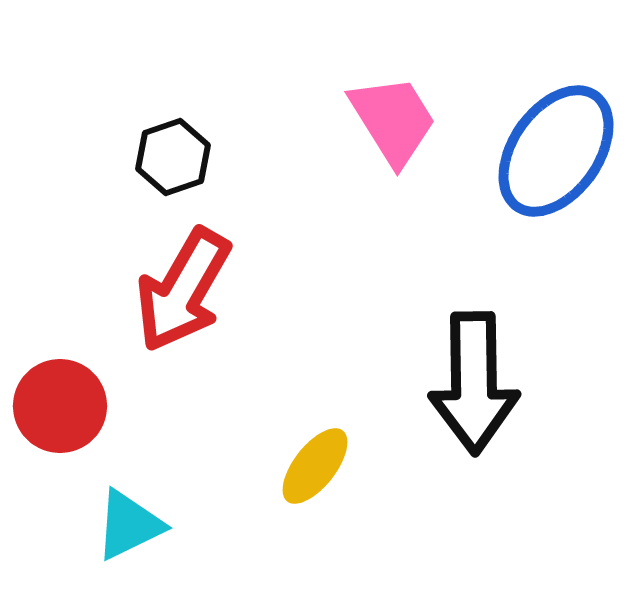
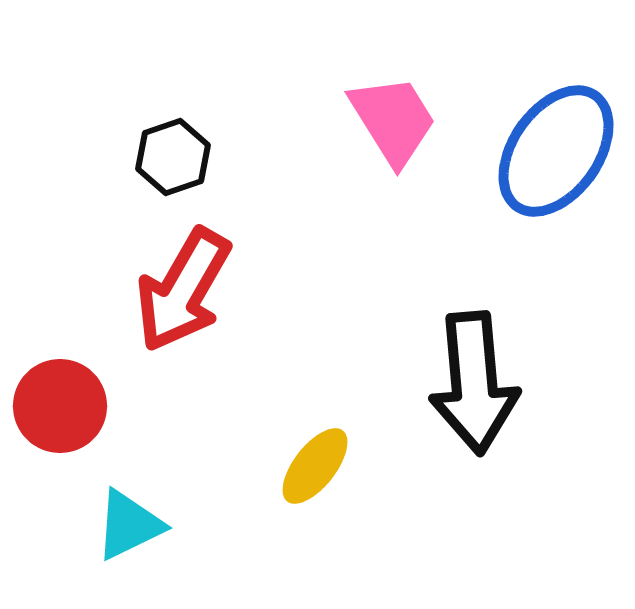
black arrow: rotated 4 degrees counterclockwise
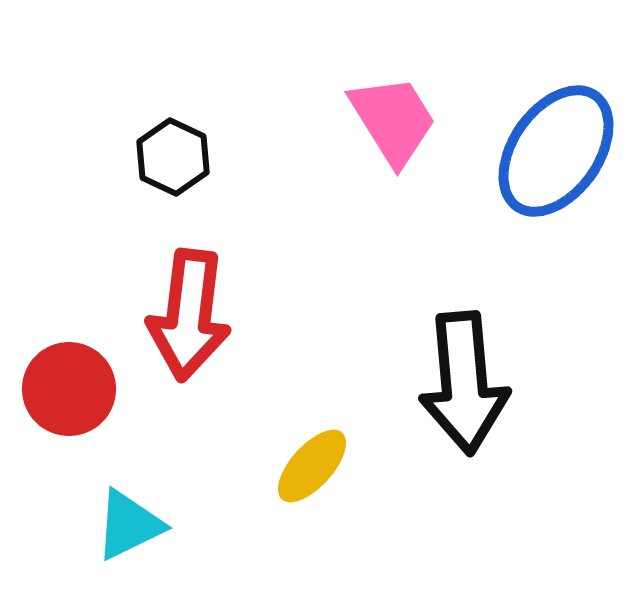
black hexagon: rotated 16 degrees counterclockwise
red arrow: moved 6 px right, 25 px down; rotated 23 degrees counterclockwise
black arrow: moved 10 px left
red circle: moved 9 px right, 17 px up
yellow ellipse: moved 3 px left; rotated 4 degrees clockwise
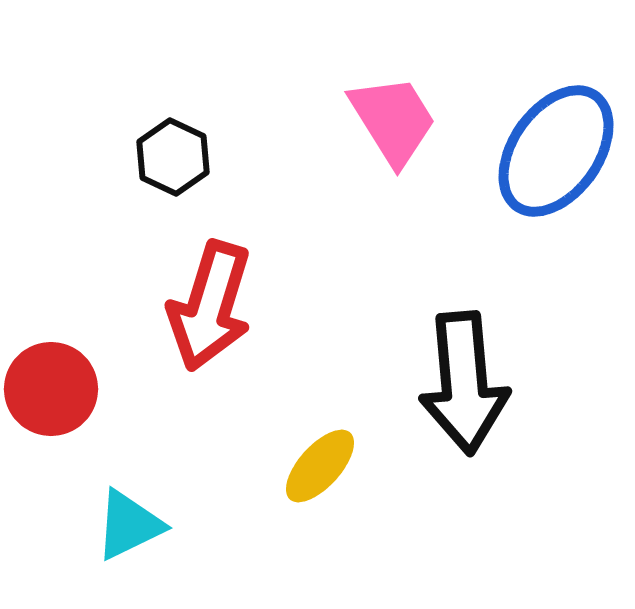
red arrow: moved 21 px right, 9 px up; rotated 10 degrees clockwise
red circle: moved 18 px left
yellow ellipse: moved 8 px right
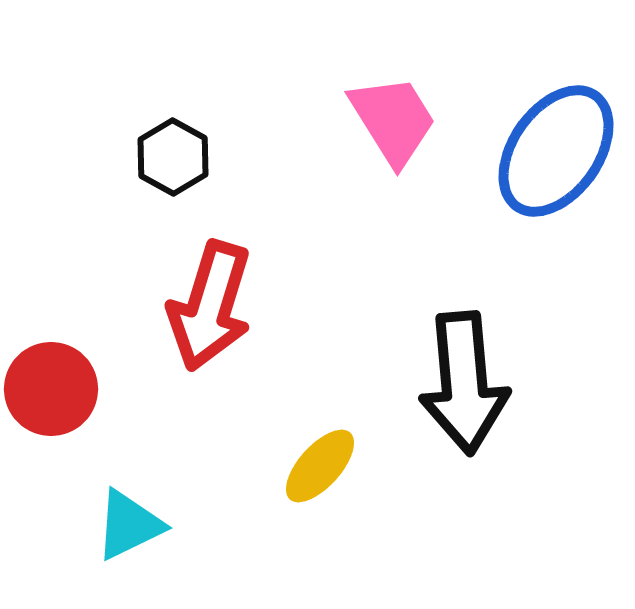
black hexagon: rotated 4 degrees clockwise
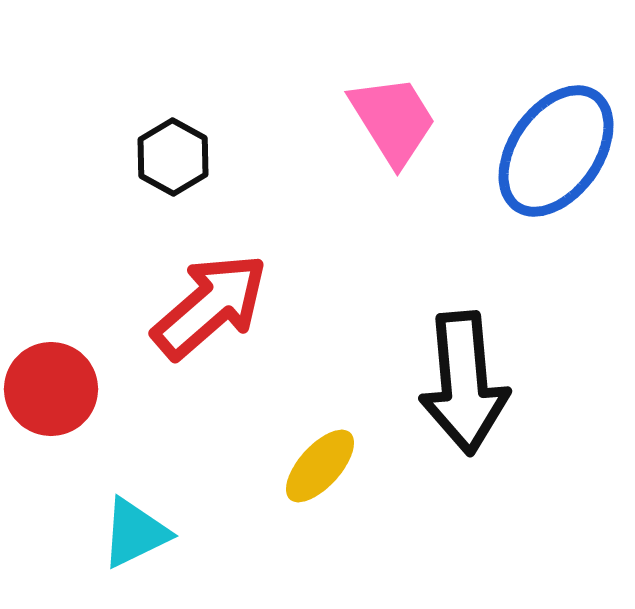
red arrow: rotated 148 degrees counterclockwise
cyan triangle: moved 6 px right, 8 px down
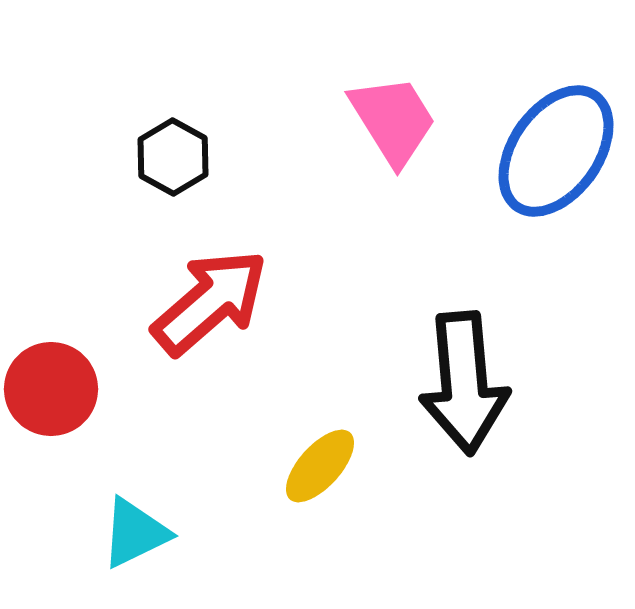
red arrow: moved 4 px up
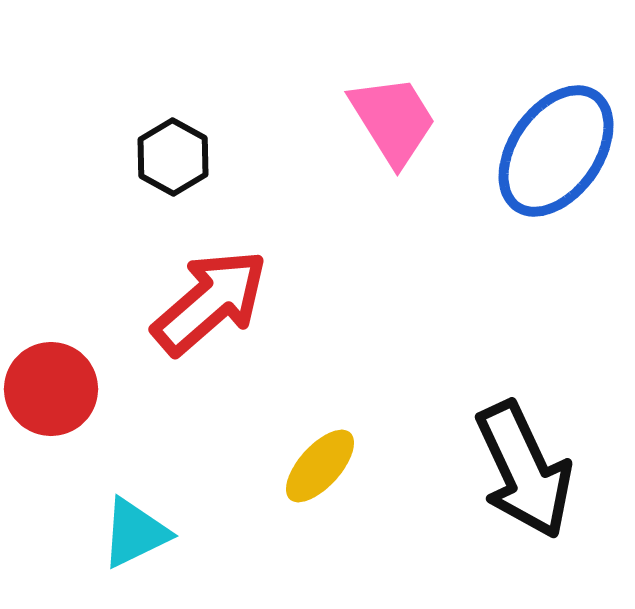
black arrow: moved 60 px right, 87 px down; rotated 20 degrees counterclockwise
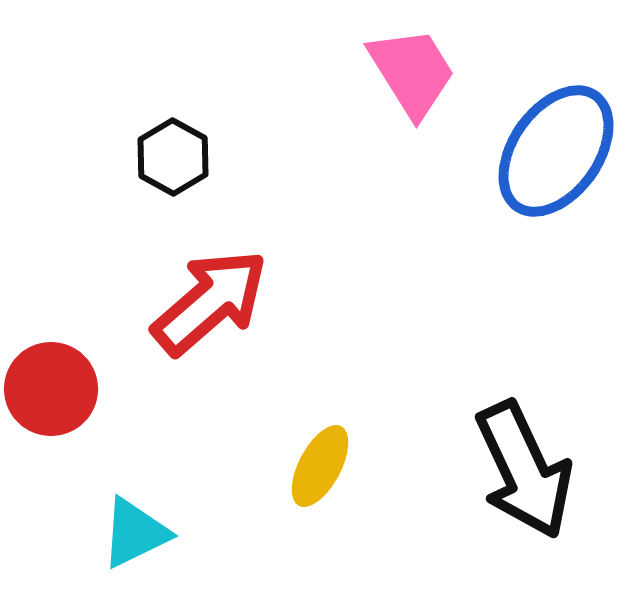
pink trapezoid: moved 19 px right, 48 px up
yellow ellipse: rotated 14 degrees counterclockwise
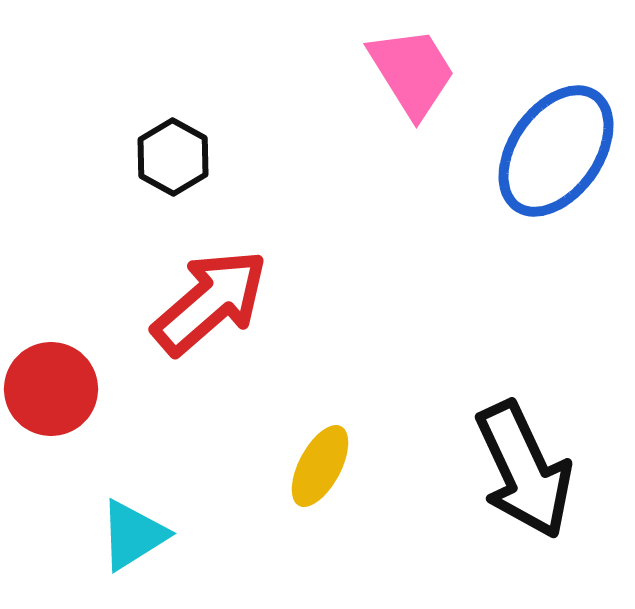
cyan triangle: moved 2 px left, 2 px down; rotated 6 degrees counterclockwise
